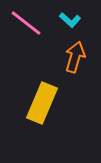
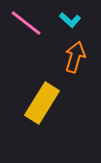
yellow rectangle: rotated 9 degrees clockwise
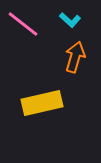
pink line: moved 3 px left, 1 px down
yellow rectangle: rotated 45 degrees clockwise
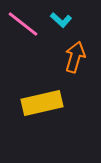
cyan L-shape: moved 9 px left
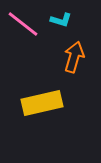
cyan L-shape: rotated 25 degrees counterclockwise
orange arrow: moved 1 px left
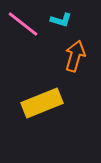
orange arrow: moved 1 px right, 1 px up
yellow rectangle: rotated 9 degrees counterclockwise
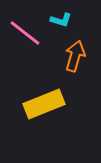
pink line: moved 2 px right, 9 px down
yellow rectangle: moved 2 px right, 1 px down
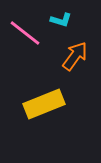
orange arrow: rotated 20 degrees clockwise
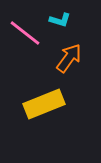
cyan L-shape: moved 1 px left
orange arrow: moved 6 px left, 2 px down
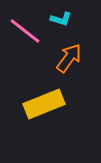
cyan L-shape: moved 1 px right, 1 px up
pink line: moved 2 px up
